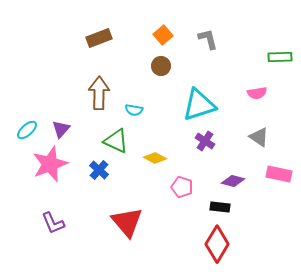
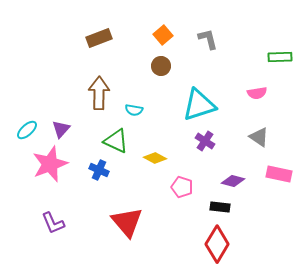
blue cross: rotated 18 degrees counterclockwise
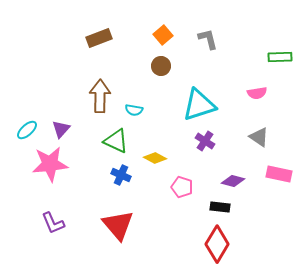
brown arrow: moved 1 px right, 3 px down
pink star: rotated 15 degrees clockwise
blue cross: moved 22 px right, 5 px down
red triangle: moved 9 px left, 3 px down
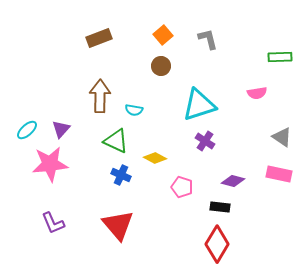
gray triangle: moved 23 px right
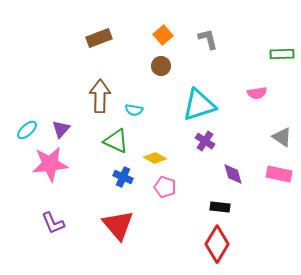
green rectangle: moved 2 px right, 3 px up
blue cross: moved 2 px right, 2 px down
purple diamond: moved 7 px up; rotated 60 degrees clockwise
pink pentagon: moved 17 px left
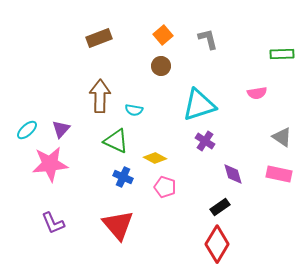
black rectangle: rotated 42 degrees counterclockwise
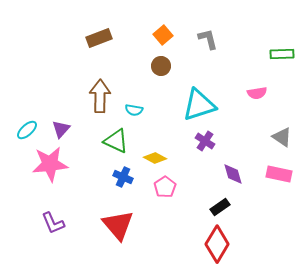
pink pentagon: rotated 20 degrees clockwise
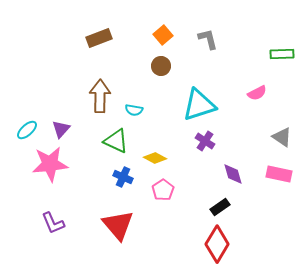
pink semicircle: rotated 18 degrees counterclockwise
pink pentagon: moved 2 px left, 3 px down
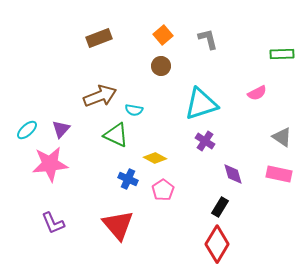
brown arrow: rotated 68 degrees clockwise
cyan triangle: moved 2 px right, 1 px up
green triangle: moved 6 px up
blue cross: moved 5 px right, 2 px down
black rectangle: rotated 24 degrees counterclockwise
